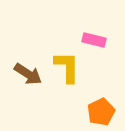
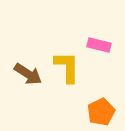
pink rectangle: moved 5 px right, 5 px down
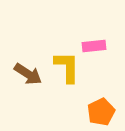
pink rectangle: moved 5 px left, 1 px down; rotated 20 degrees counterclockwise
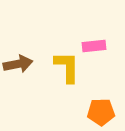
brown arrow: moved 10 px left, 10 px up; rotated 44 degrees counterclockwise
orange pentagon: rotated 24 degrees clockwise
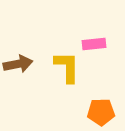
pink rectangle: moved 2 px up
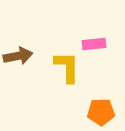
brown arrow: moved 8 px up
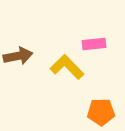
yellow L-shape: rotated 44 degrees counterclockwise
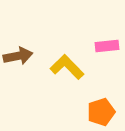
pink rectangle: moved 13 px right, 2 px down
orange pentagon: rotated 16 degrees counterclockwise
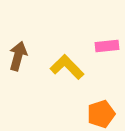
brown arrow: rotated 64 degrees counterclockwise
orange pentagon: moved 2 px down
